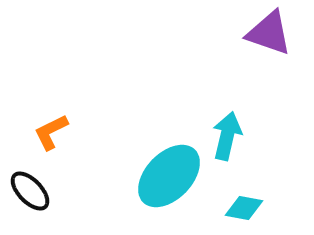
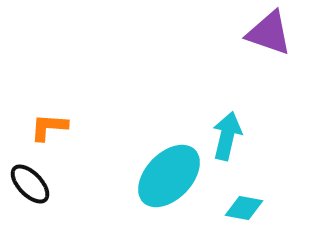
orange L-shape: moved 2 px left, 5 px up; rotated 30 degrees clockwise
black ellipse: moved 7 px up
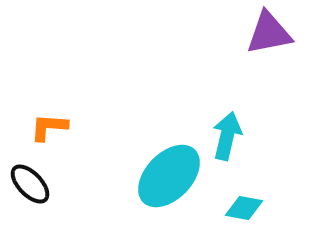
purple triangle: rotated 30 degrees counterclockwise
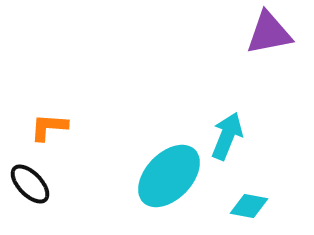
cyan arrow: rotated 9 degrees clockwise
cyan diamond: moved 5 px right, 2 px up
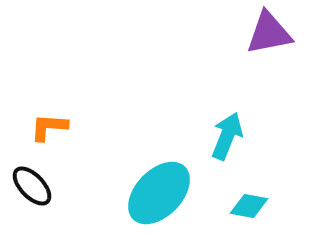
cyan ellipse: moved 10 px left, 17 px down
black ellipse: moved 2 px right, 2 px down
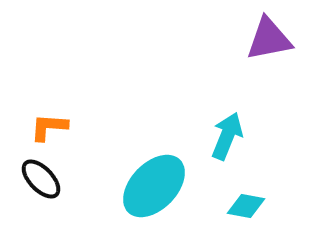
purple triangle: moved 6 px down
black ellipse: moved 9 px right, 7 px up
cyan ellipse: moved 5 px left, 7 px up
cyan diamond: moved 3 px left
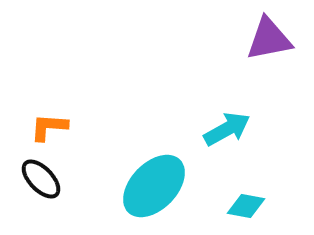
cyan arrow: moved 7 px up; rotated 39 degrees clockwise
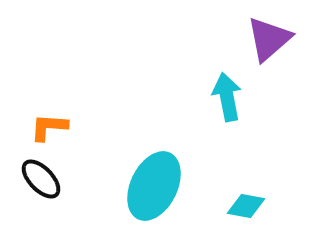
purple triangle: rotated 30 degrees counterclockwise
cyan arrow: moved 32 px up; rotated 72 degrees counterclockwise
cyan ellipse: rotated 18 degrees counterclockwise
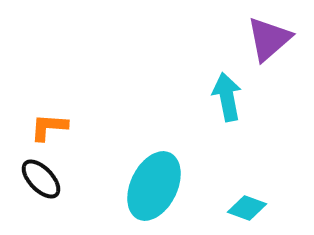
cyan diamond: moved 1 px right, 2 px down; rotated 9 degrees clockwise
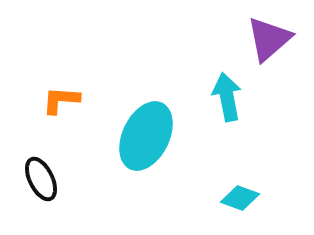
orange L-shape: moved 12 px right, 27 px up
black ellipse: rotated 18 degrees clockwise
cyan ellipse: moved 8 px left, 50 px up
cyan diamond: moved 7 px left, 10 px up
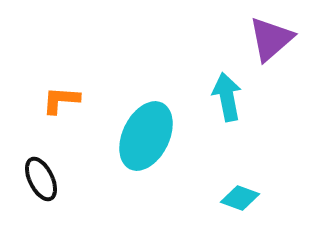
purple triangle: moved 2 px right
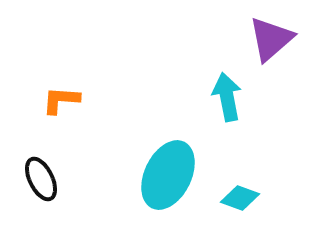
cyan ellipse: moved 22 px right, 39 px down
